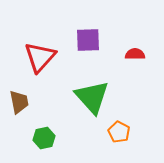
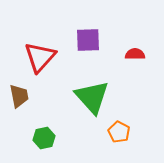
brown trapezoid: moved 6 px up
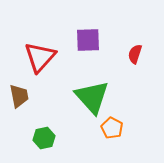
red semicircle: rotated 72 degrees counterclockwise
orange pentagon: moved 7 px left, 4 px up
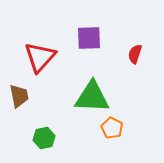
purple square: moved 1 px right, 2 px up
green triangle: rotated 45 degrees counterclockwise
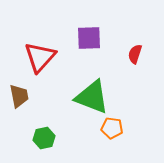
green triangle: rotated 18 degrees clockwise
orange pentagon: rotated 20 degrees counterclockwise
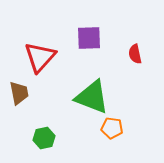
red semicircle: rotated 30 degrees counterclockwise
brown trapezoid: moved 3 px up
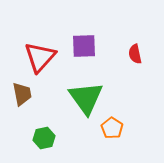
purple square: moved 5 px left, 8 px down
brown trapezoid: moved 3 px right, 1 px down
green triangle: moved 6 px left, 1 px down; rotated 33 degrees clockwise
orange pentagon: rotated 25 degrees clockwise
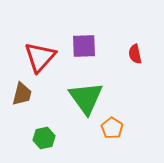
brown trapezoid: rotated 25 degrees clockwise
